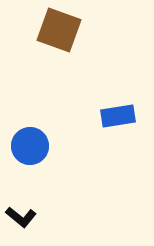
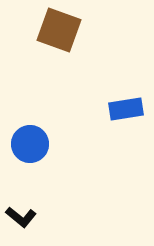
blue rectangle: moved 8 px right, 7 px up
blue circle: moved 2 px up
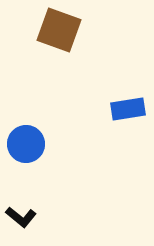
blue rectangle: moved 2 px right
blue circle: moved 4 px left
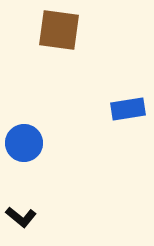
brown square: rotated 12 degrees counterclockwise
blue circle: moved 2 px left, 1 px up
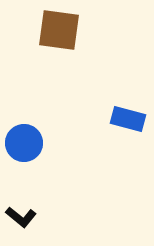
blue rectangle: moved 10 px down; rotated 24 degrees clockwise
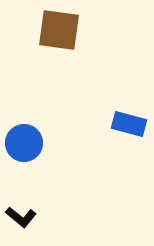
blue rectangle: moved 1 px right, 5 px down
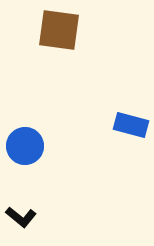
blue rectangle: moved 2 px right, 1 px down
blue circle: moved 1 px right, 3 px down
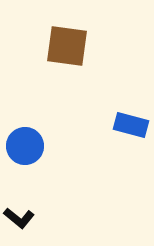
brown square: moved 8 px right, 16 px down
black L-shape: moved 2 px left, 1 px down
